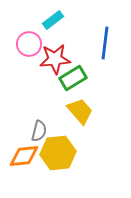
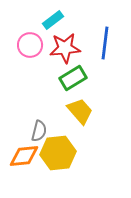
pink circle: moved 1 px right, 1 px down
red star: moved 10 px right, 11 px up
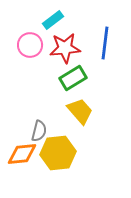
orange diamond: moved 2 px left, 2 px up
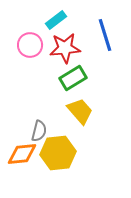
cyan rectangle: moved 3 px right
blue line: moved 8 px up; rotated 24 degrees counterclockwise
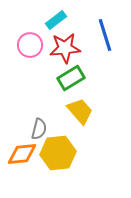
green rectangle: moved 2 px left
gray semicircle: moved 2 px up
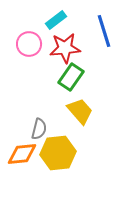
blue line: moved 1 px left, 4 px up
pink circle: moved 1 px left, 1 px up
green rectangle: moved 1 px up; rotated 24 degrees counterclockwise
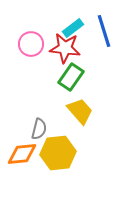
cyan rectangle: moved 17 px right, 8 px down
pink circle: moved 2 px right
red star: rotated 12 degrees clockwise
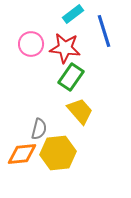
cyan rectangle: moved 14 px up
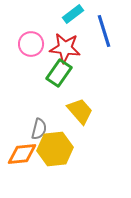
green rectangle: moved 12 px left, 4 px up
yellow hexagon: moved 3 px left, 4 px up
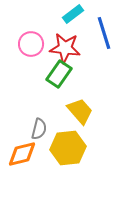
blue line: moved 2 px down
green rectangle: moved 1 px down
yellow hexagon: moved 13 px right, 1 px up
orange diamond: rotated 8 degrees counterclockwise
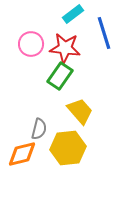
green rectangle: moved 1 px right, 2 px down
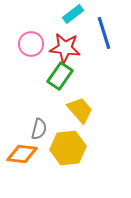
yellow trapezoid: moved 1 px up
orange diamond: rotated 20 degrees clockwise
